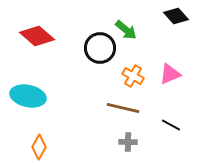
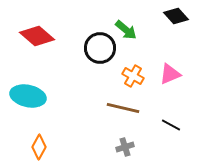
gray cross: moved 3 px left, 5 px down; rotated 18 degrees counterclockwise
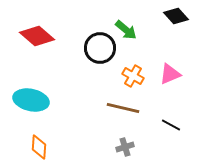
cyan ellipse: moved 3 px right, 4 px down
orange diamond: rotated 25 degrees counterclockwise
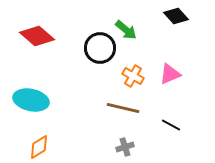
orange diamond: rotated 55 degrees clockwise
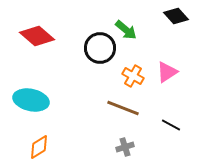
pink triangle: moved 3 px left, 2 px up; rotated 10 degrees counterclockwise
brown line: rotated 8 degrees clockwise
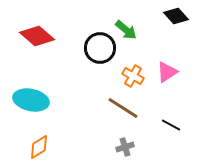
brown line: rotated 12 degrees clockwise
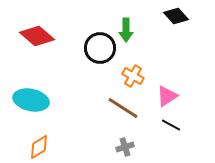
green arrow: rotated 50 degrees clockwise
pink triangle: moved 24 px down
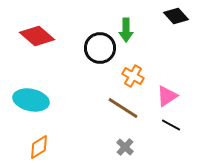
gray cross: rotated 30 degrees counterclockwise
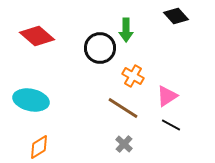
gray cross: moved 1 px left, 3 px up
